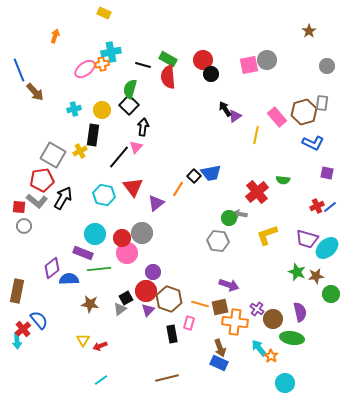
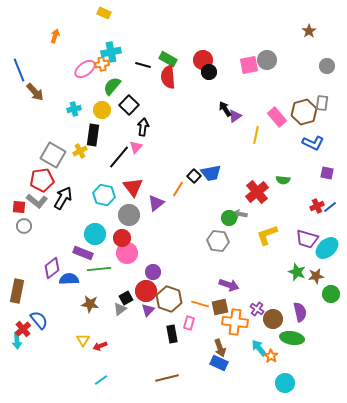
black circle at (211, 74): moved 2 px left, 2 px up
green semicircle at (130, 89): moved 18 px left, 3 px up; rotated 24 degrees clockwise
gray circle at (142, 233): moved 13 px left, 18 px up
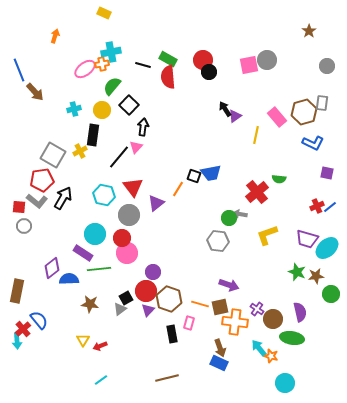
black square at (194, 176): rotated 24 degrees counterclockwise
green semicircle at (283, 180): moved 4 px left, 1 px up
purple rectangle at (83, 253): rotated 12 degrees clockwise
orange star at (271, 356): rotated 16 degrees counterclockwise
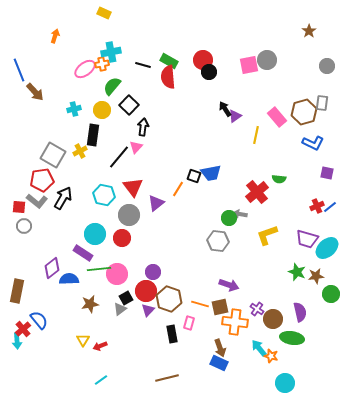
green rectangle at (168, 59): moved 1 px right, 2 px down
pink circle at (127, 253): moved 10 px left, 21 px down
brown star at (90, 304): rotated 18 degrees counterclockwise
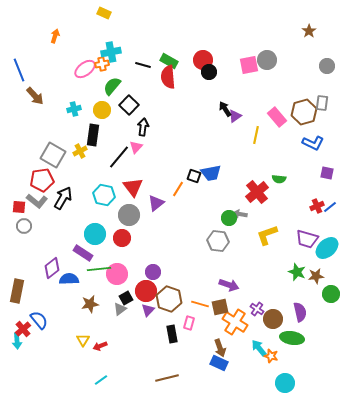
brown arrow at (35, 92): moved 4 px down
orange cross at (235, 322): rotated 25 degrees clockwise
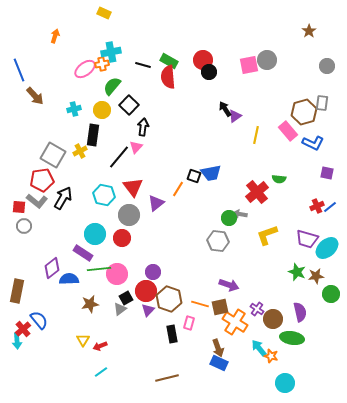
pink rectangle at (277, 117): moved 11 px right, 14 px down
brown arrow at (220, 348): moved 2 px left
cyan line at (101, 380): moved 8 px up
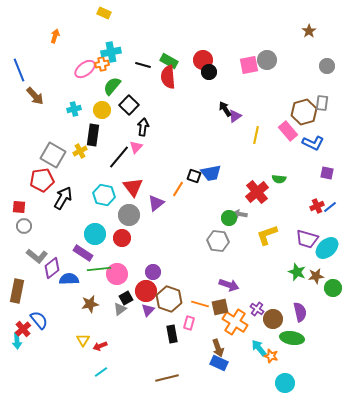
gray L-shape at (37, 201): moved 55 px down
green circle at (331, 294): moved 2 px right, 6 px up
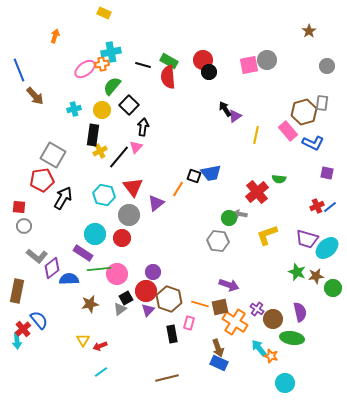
yellow cross at (80, 151): moved 20 px right
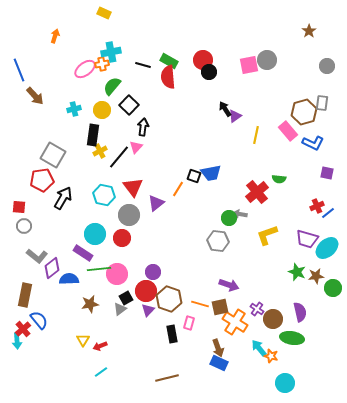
blue line at (330, 207): moved 2 px left, 6 px down
brown rectangle at (17, 291): moved 8 px right, 4 px down
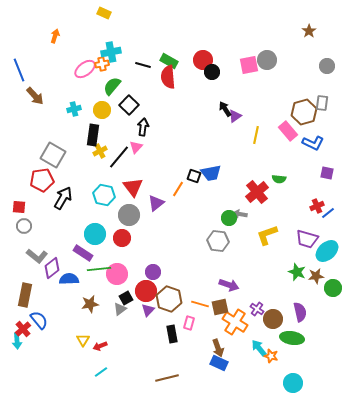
black circle at (209, 72): moved 3 px right
cyan ellipse at (327, 248): moved 3 px down
cyan circle at (285, 383): moved 8 px right
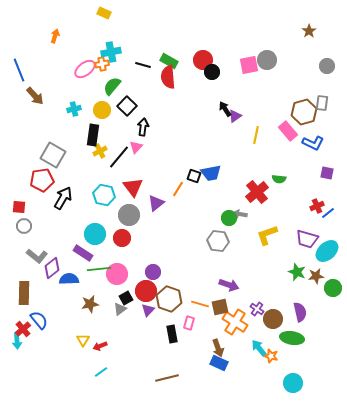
black square at (129, 105): moved 2 px left, 1 px down
brown rectangle at (25, 295): moved 1 px left, 2 px up; rotated 10 degrees counterclockwise
